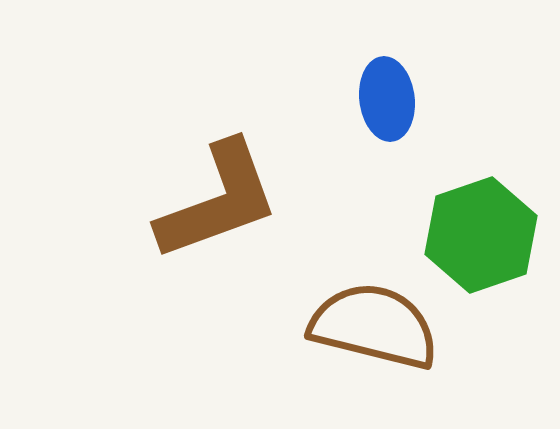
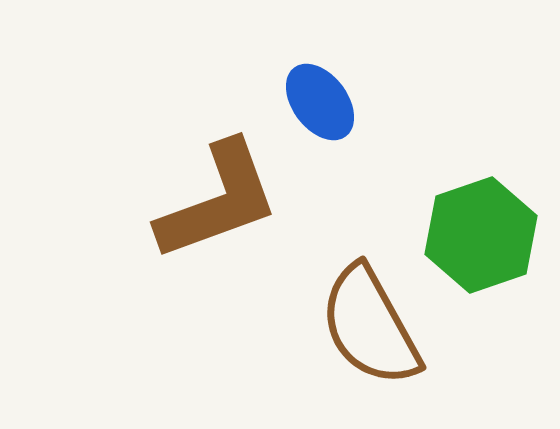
blue ellipse: moved 67 px left, 3 px down; rotated 30 degrees counterclockwise
brown semicircle: moved 4 px left; rotated 133 degrees counterclockwise
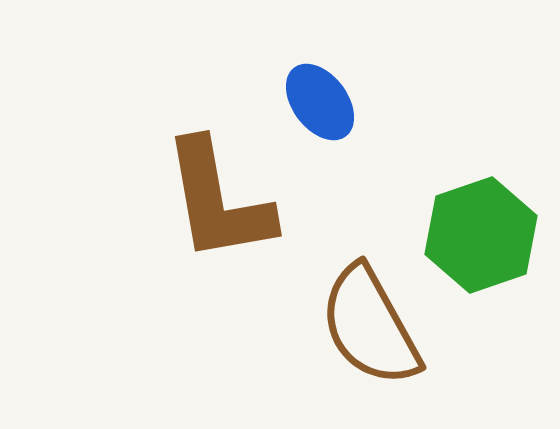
brown L-shape: rotated 100 degrees clockwise
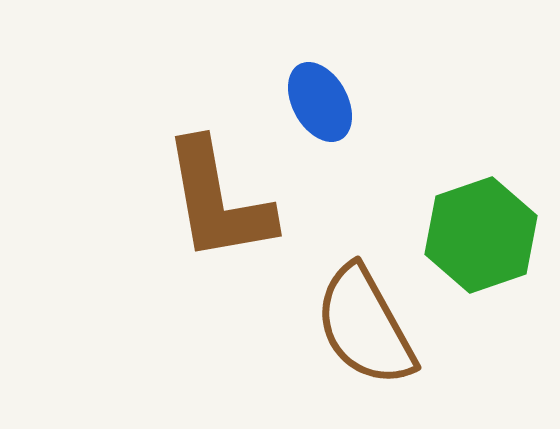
blue ellipse: rotated 8 degrees clockwise
brown semicircle: moved 5 px left
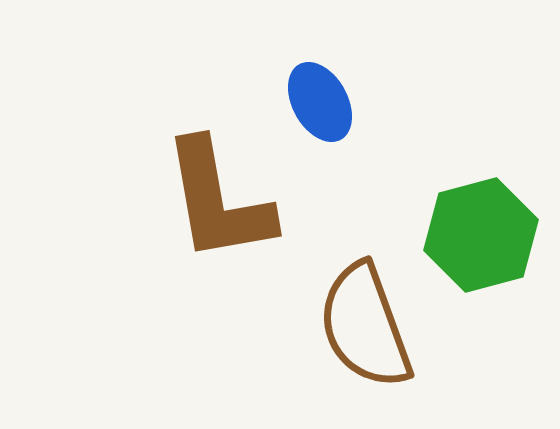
green hexagon: rotated 4 degrees clockwise
brown semicircle: rotated 9 degrees clockwise
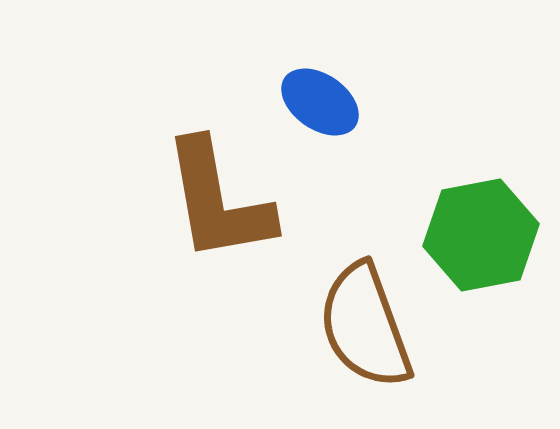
blue ellipse: rotated 26 degrees counterclockwise
green hexagon: rotated 4 degrees clockwise
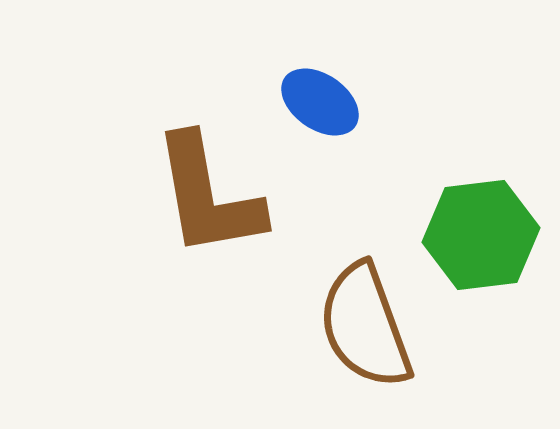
brown L-shape: moved 10 px left, 5 px up
green hexagon: rotated 4 degrees clockwise
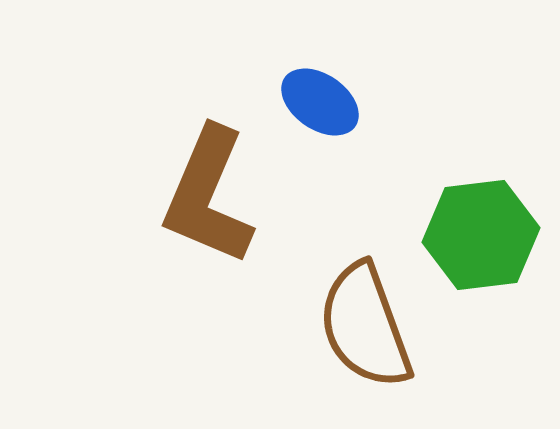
brown L-shape: rotated 33 degrees clockwise
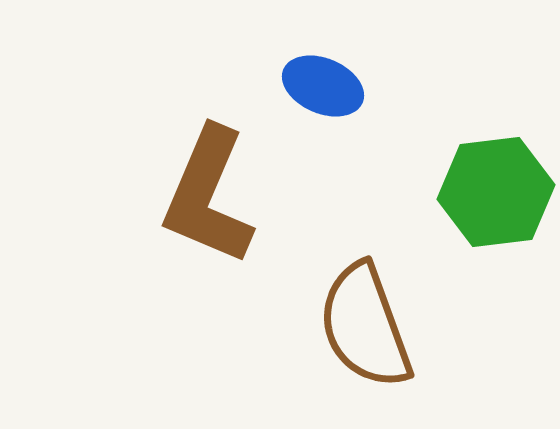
blue ellipse: moved 3 px right, 16 px up; rotated 12 degrees counterclockwise
green hexagon: moved 15 px right, 43 px up
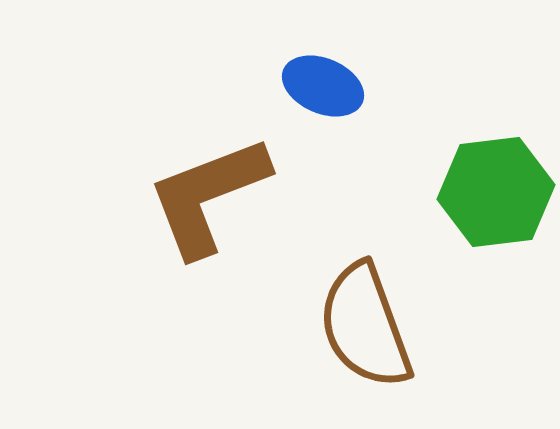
brown L-shape: rotated 46 degrees clockwise
